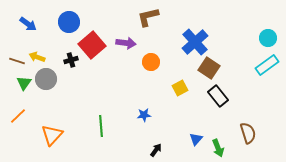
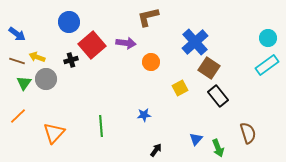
blue arrow: moved 11 px left, 10 px down
orange triangle: moved 2 px right, 2 px up
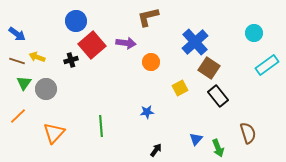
blue circle: moved 7 px right, 1 px up
cyan circle: moved 14 px left, 5 px up
gray circle: moved 10 px down
blue star: moved 3 px right, 3 px up
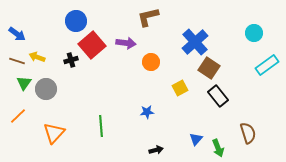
black arrow: rotated 40 degrees clockwise
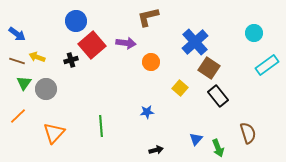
yellow square: rotated 21 degrees counterclockwise
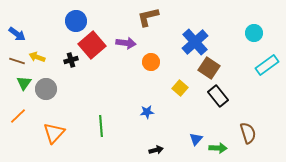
green arrow: rotated 66 degrees counterclockwise
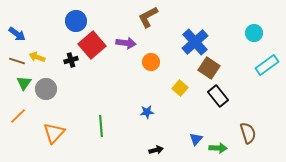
brown L-shape: rotated 15 degrees counterclockwise
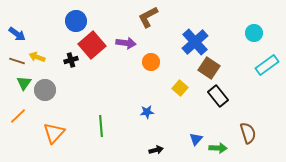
gray circle: moved 1 px left, 1 px down
